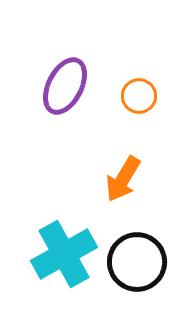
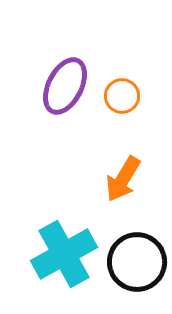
orange circle: moved 17 px left
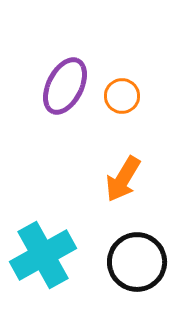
cyan cross: moved 21 px left, 1 px down
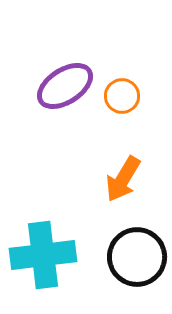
purple ellipse: rotated 30 degrees clockwise
cyan cross: rotated 22 degrees clockwise
black circle: moved 5 px up
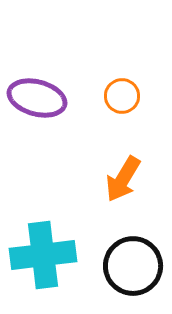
purple ellipse: moved 28 px left, 12 px down; rotated 48 degrees clockwise
black circle: moved 4 px left, 9 px down
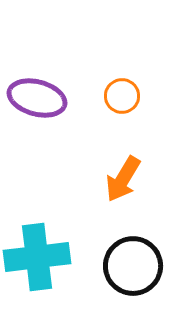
cyan cross: moved 6 px left, 2 px down
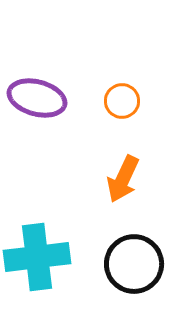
orange circle: moved 5 px down
orange arrow: rotated 6 degrees counterclockwise
black circle: moved 1 px right, 2 px up
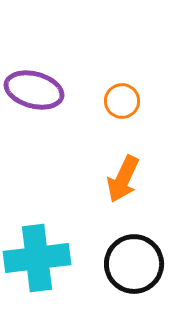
purple ellipse: moved 3 px left, 8 px up
cyan cross: moved 1 px down
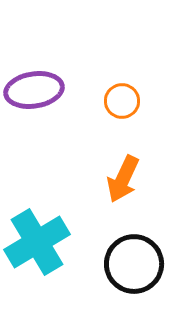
purple ellipse: rotated 24 degrees counterclockwise
cyan cross: moved 16 px up; rotated 24 degrees counterclockwise
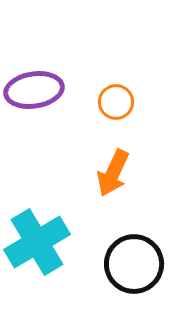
orange circle: moved 6 px left, 1 px down
orange arrow: moved 10 px left, 6 px up
